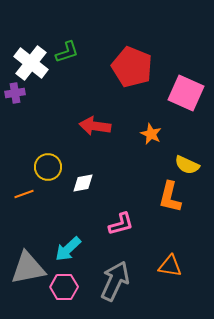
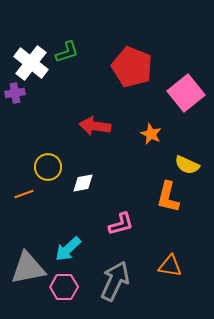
pink square: rotated 27 degrees clockwise
orange L-shape: moved 2 px left
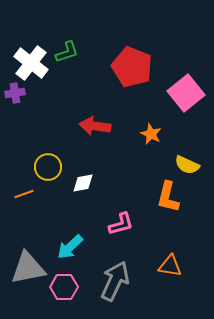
cyan arrow: moved 2 px right, 2 px up
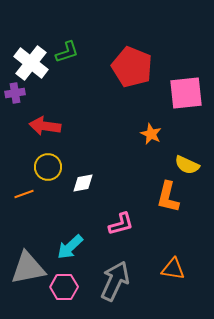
pink square: rotated 33 degrees clockwise
red arrow: moved 50 px left
orange triangle: moved 3 px right, 3 px down
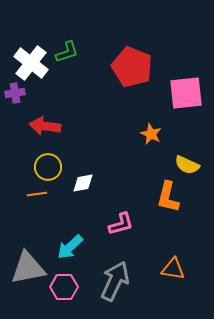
orange line: moved 13 px right; rotated 12 degrees clockwise
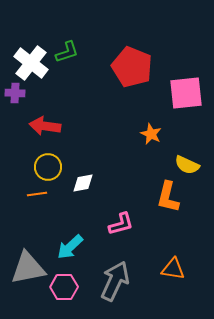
purple cross: rotated 12 degrees clockwise
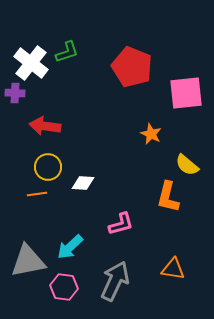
yellow semicircle: rotated 15 degrees clockwise
white diamond: rotated 15 degrees clockwise
gray triangle: moved 7 px up
pink hexagon: rotated 8 degrees clockwise
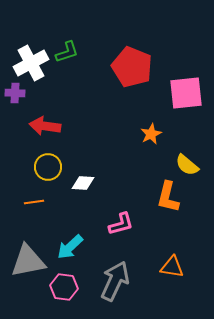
white cross: rotated 24 degrees clockwise
orange star: rotated 20 degrees clockwise
orange line: moved 3 px left, 8 px down
orange triangle: moved 1 px left, 2 px up
